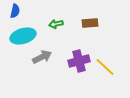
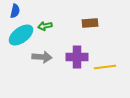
green arrow: moved 11 px left, 2 px down
cyan ellipse: moved 2 px left, 1 px up; rotated 20 degrees counterclockwise
gray arrow: rotated 30 degrees clockwise
purple cross: moved 2 px left, 4 px up; rotated 15 degrees clockwise
yellow line: rotated 50 degrees counterclockwise
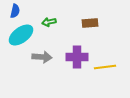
green arrow: moved 4 px right, 4 px up
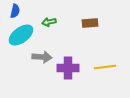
purple cross: moved 9 px left, 11 px down
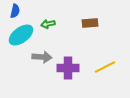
green arrow: moved 1 px left, 2 px down
yellow line: rotated 20 degrees counterclockwise
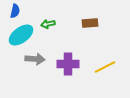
gray arrow: moved 7 px left, 2 px down
purple cross: moved 4 px up
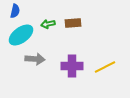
brown rectangle: moved 17 px left
purple cross: moved 4 px right, 2 px down
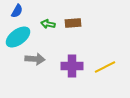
blue semicircle: moved 2 px right; rotated 16 degrees clockwise
green arrow: rotated 24 degrees clockwise
cyan ellipse: moved 3 px left, 2 px down
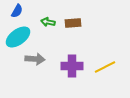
green arrow: moved 2 px up
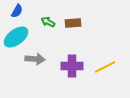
green arrow: rotated 16 degrees clockwise
cyan ellipse: moved 2 px left
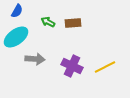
purple cross: rotated 25 degrees clockwise
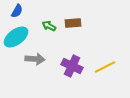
green arrow: moved 1 px right, 4 px down
